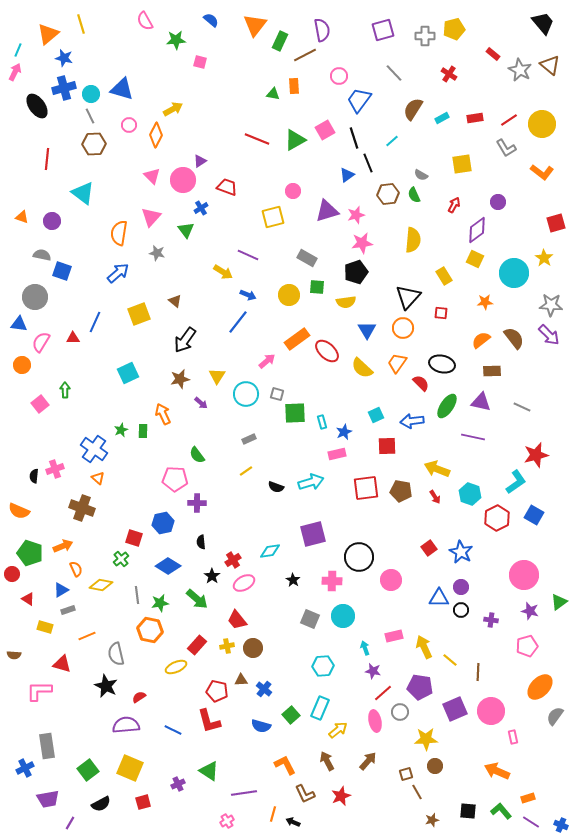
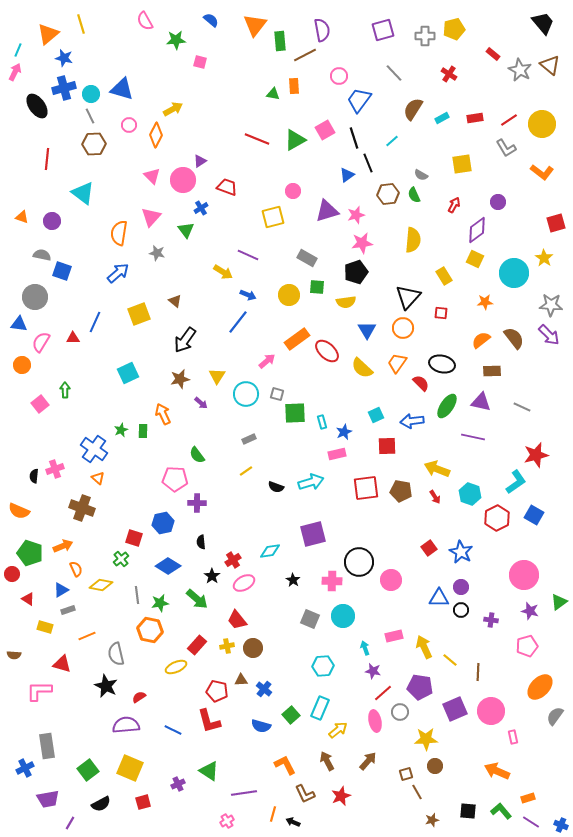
green rectangle at (280, 41): rotated 30 degrees counterclockwise
black circle at (359, 557): moved 5 px down
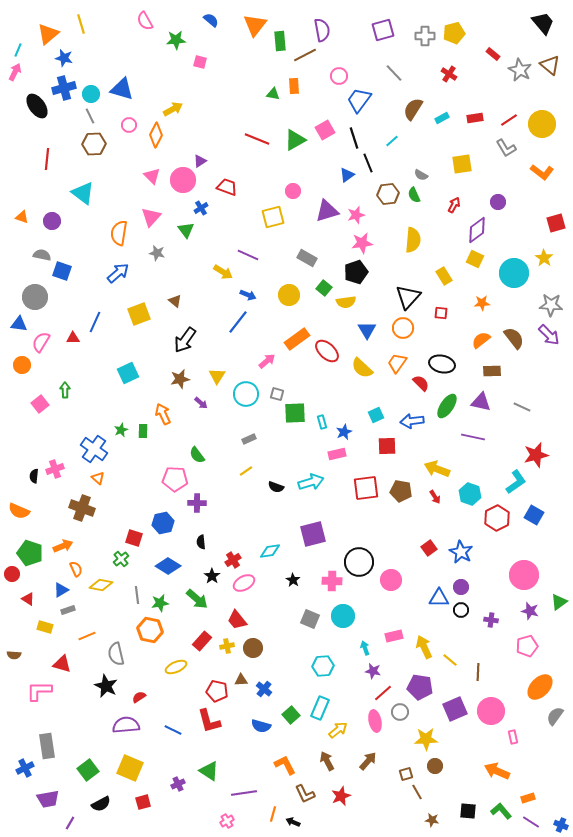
yellow pentagon at (454, 29): moved 4 px down
green square at (317, 287): moved 7 px right, 1 px down; rotated 35 degrees clockwise
orange star at (485, 302): moved 3 px left, 1 px down
red rectangle at (197, 645): moved 5 px right, 4 px up
brown star at (432, 820): rotated 24 degrees clockwise
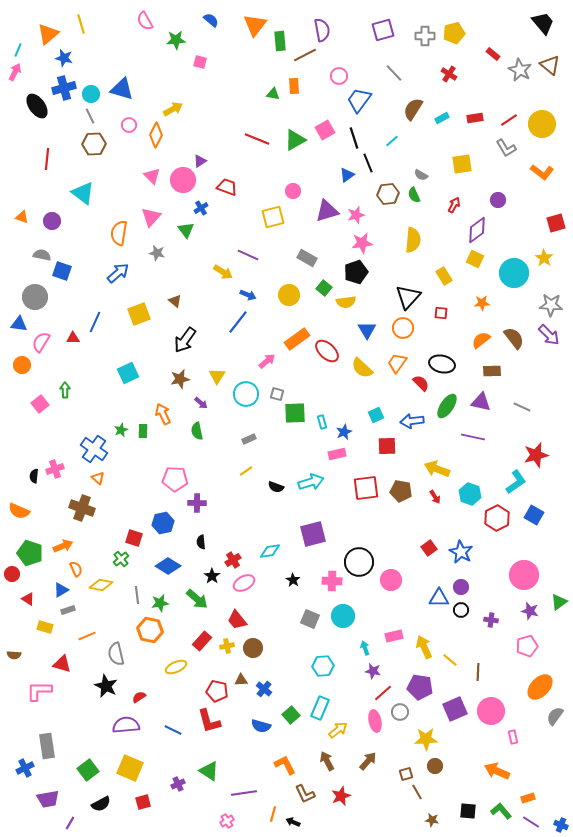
purple circle at (498, 202): moved 2 px up
green semicircle at (197, 455): moved 24 px up; rotated 24 degrees clockwise
